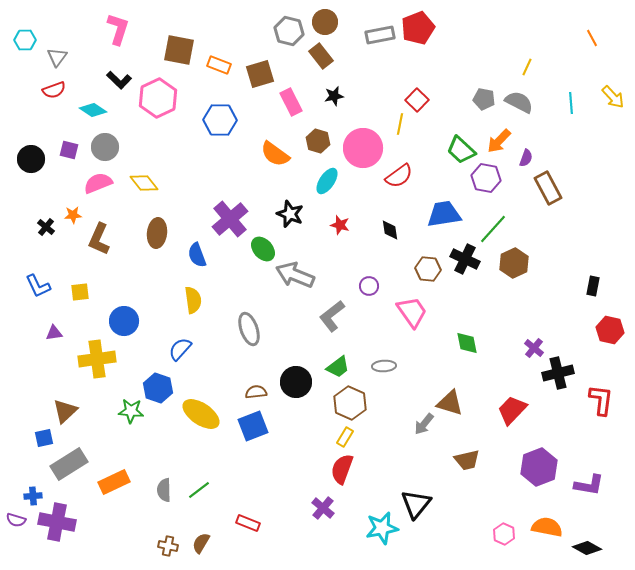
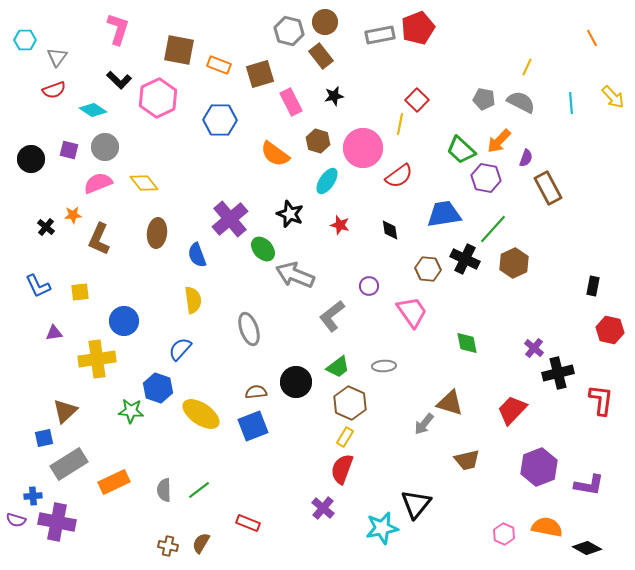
gray semicircle at (519, 102): moved 2 px right
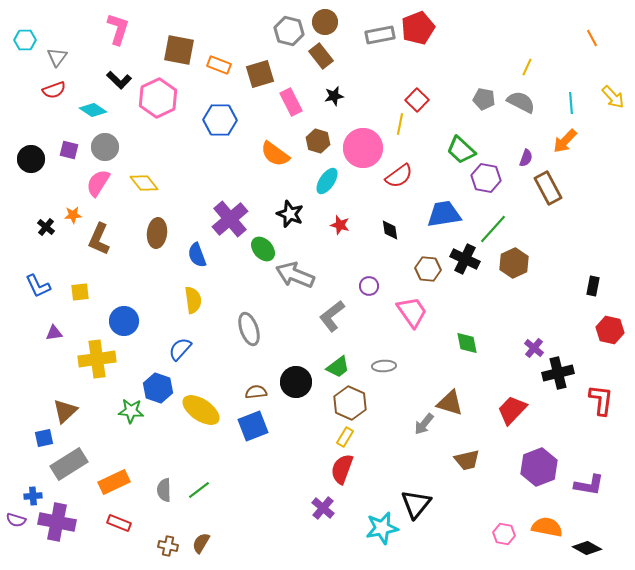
orange arrow at (499, 141): moved 66 px right
pink semicircle at (98, 183): rotated 36 degrees counterclockwise
yellow ellipse at (201, 414): moved 4 px up
red rectangle at (248, 523): moved 129 px left
pink hexagon at (504, 534): rotated 15 degrees counterclockwise
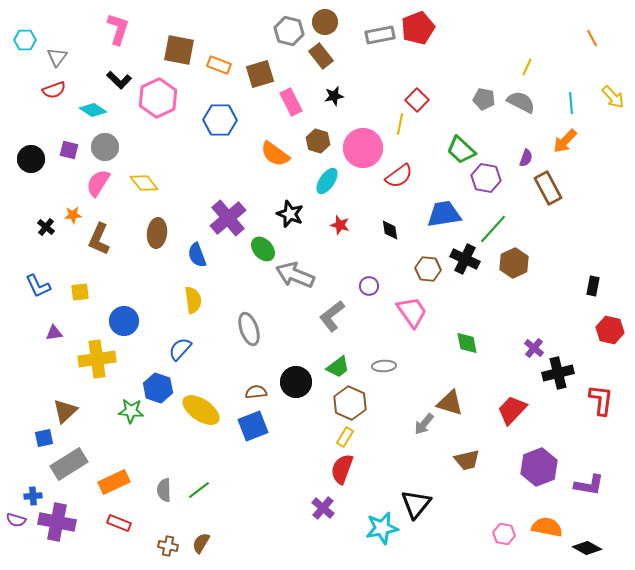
purple cross at (230, 219): moved 2 px left, 1 px up
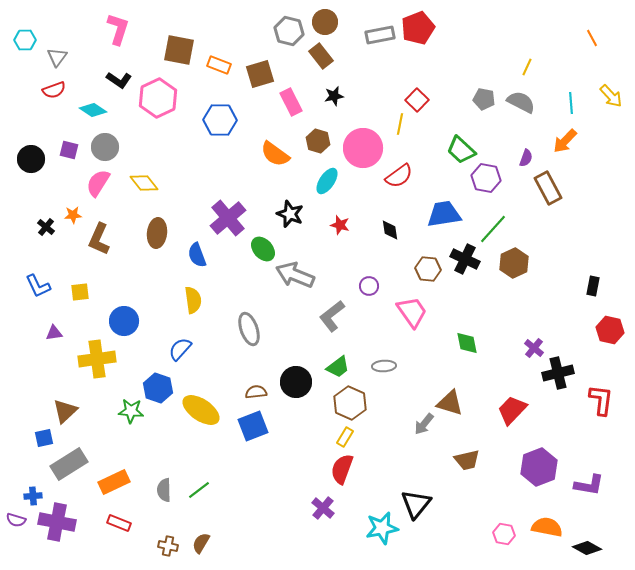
black L-shape at (119, 80): rotated 10 degrees counterclockwise
yellow arrow at (613, 97): moved 2 px left, 1 px up
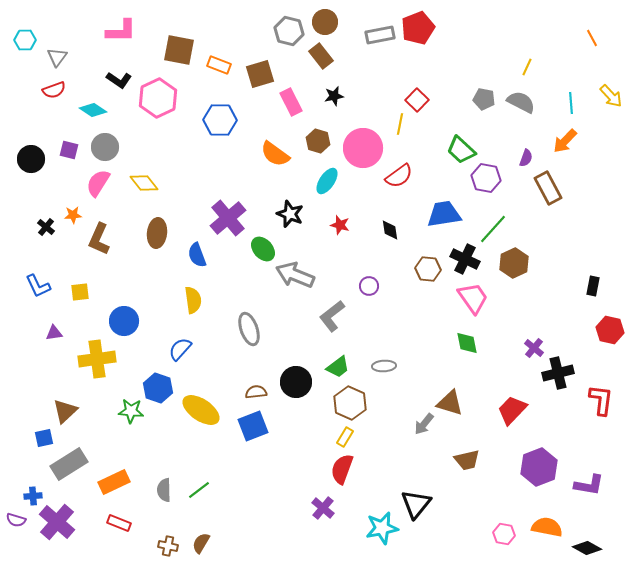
pink L-shape at (118, 29): moved 3 px right, 2 px down; rotated 72 degrees clockwise
pink trapezoid at (412, 312): moved 61 px right, 14 px up
purple cross at (57, 522): rotated 30 degrees clockwise
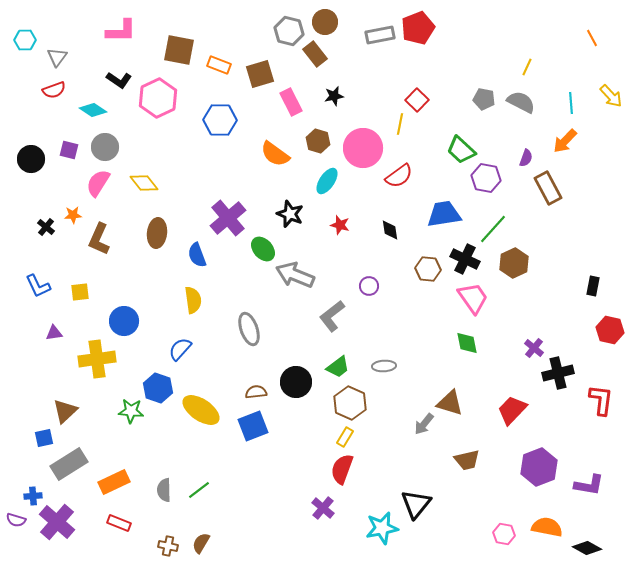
brown rectangle at (321, 56): moved 6 px left, 2 px up
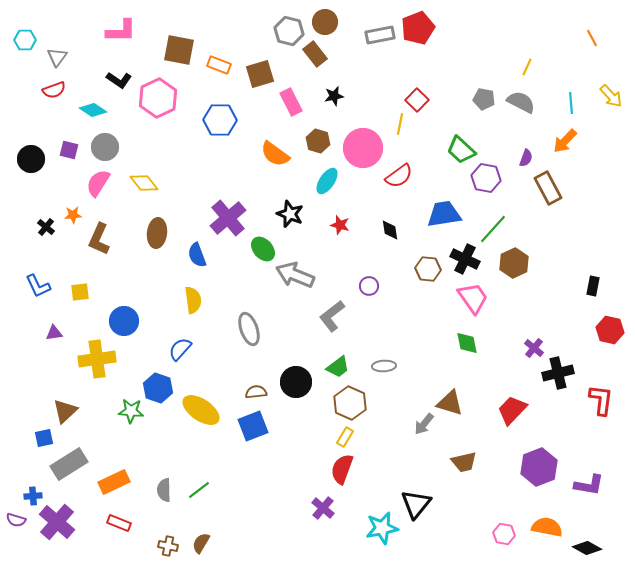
brown trapezoid at (467, 460): moved 3 px left, 2 px down
